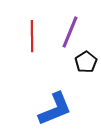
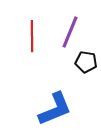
black pentagon: rotated 30 degrees counterclockwise
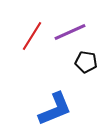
purple line: rotated 44 degrees clockwise
red line: rotated 32 degrees clockwise
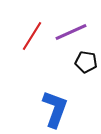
purple line: moved 1 px right
blue L-shape: rotated 48 degrees counterclockwise
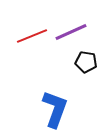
red line: rotated 36 degrees clockwise
